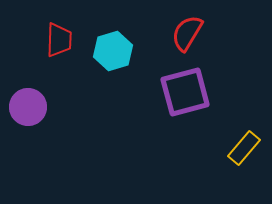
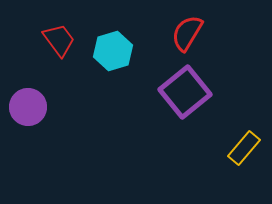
red trapezoid: rotated 39 degrees counterclockwise
purple square: rotated 24 degrees counterclockwise
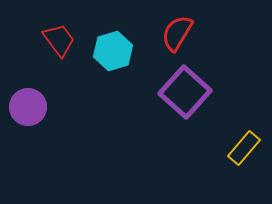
red semicircle: moved 10 px left
purple square: rotated 9 degrees counterclockwise
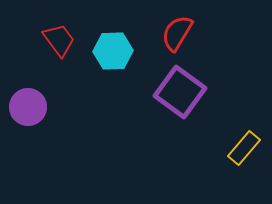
cyan hexagon: rotated 15 degrees clockwise
purple square: moved 5 px left; rotated 6 degrees counterclockwise
